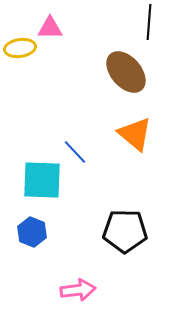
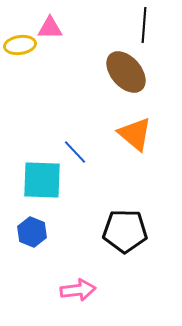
black line: moved 5 px left, 3 px down
yellow ellipse: moved 3 px up
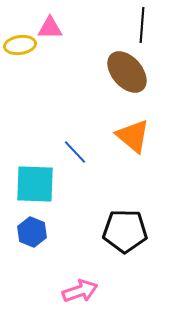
black line: moved 2 px left
brown ellipse: moved 1 px right
orange triangle: moved 2 px left, 2 px down
cyan square: moved 7 px left, 4 px down
pink arrow: moved 2 px right, 1 px down; rotated 12 degrees counterclockwise
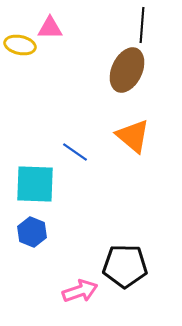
yellow ellipse: rotated 20 degrees clockwise
brown ellipse: moved 2 px up; rotated 66 degrees clockwise
blue line: rotated 12 degrees counterclockwise
black pentagon: moved 35 px down
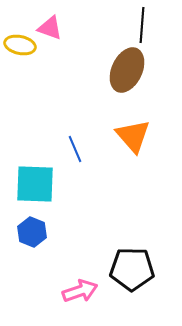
pink triangle: rotated 20 degrees clockwise
orange triangle: rotated 9 degrees clockwise
blue line: moved 3 px up; rotated 32 degrees clockwise
black pentagon: moved 7 px right, 3 px down
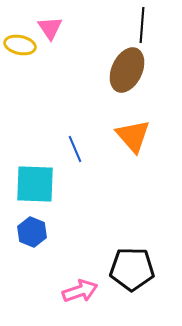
pink triangle: rotated 36 degrees clockwise
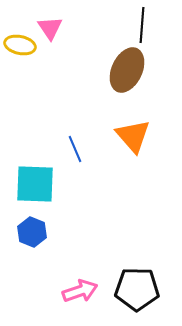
black pentagon: moved 5 px right, 20 px down
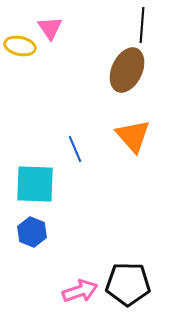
yellow ellipse: moved 1 px down
black pentagon: moved 9 px left, 5 px up
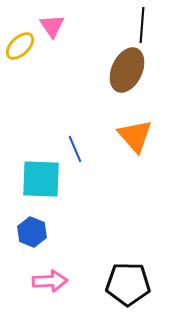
pink triangle: moved 2 px right, 2 px up
yellow ellipse: rotated 56 degrees counterclockwise
orange triangle: moved 2 px right
cyan square: moved 6 px right, 5 px up
pink arrow: moved 30 px left, 10 px up; rotated 16 degrees clockwise
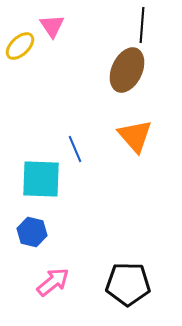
blue hexagon: rotated 8 degrees counterclockwise
pink arrow: moved 3 px right, 1 px down; rotated 36 degrees counterclockwise
